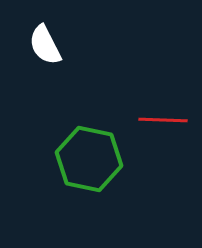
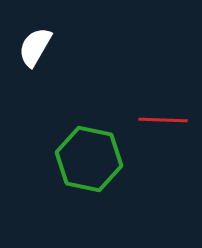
white semicircle: moved 10 px left, 2 px down; rotated 57 degrees clockwise
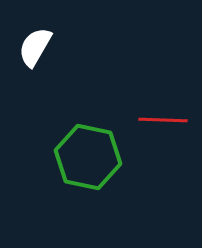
green hexagon: moved 1 px left, 2 px up
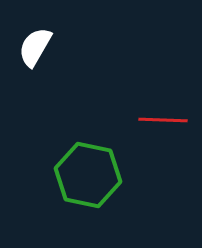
green hexagon: moved 18 px down
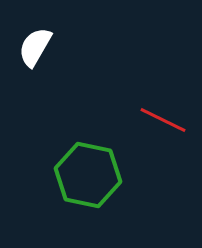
red line: rotated 24 degrees clockwise
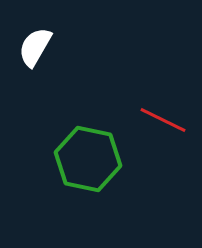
green hexagon: moved 16 px up
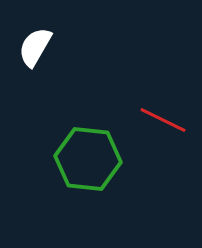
green hexagon: rotated 6 degrees counterclockwise
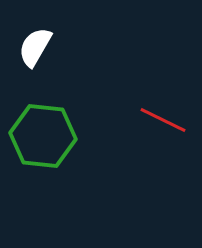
green hexagon: moved 45 px left, 23 px up
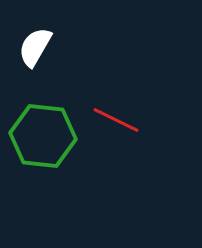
red line: moved 47 px left
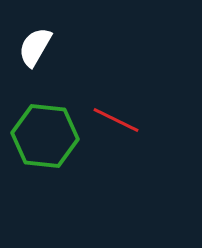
green hexagon: moved 2 px right
